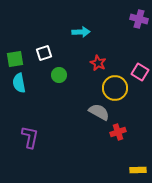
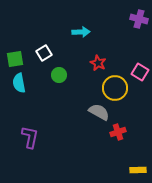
white square: rotated 14 degrees counterclockwise
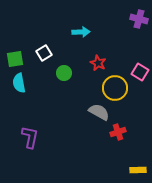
green circle: moved 5 px right, 2 px up
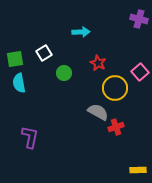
pink square: rotated 18 degrees clockwise
gray semicircle: moved 1 px left
red cross: moved 2 px left, 5 px up
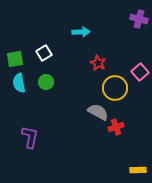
green circle: moved 18 px left, 9 px down
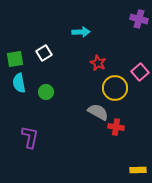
green circle: moved 10 px down
red cross: rotated 28 degrees clockwise
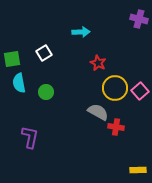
green square: moved 3 px left
pink square: moved 19 px down
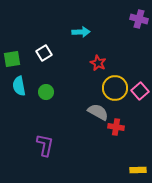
cyan semicircle: moved 3 px down
purple L-shape: moved 15 px right, 8 px down
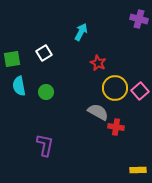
cyan arrow: rotated 60 degrees counterclockwise
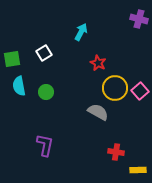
red cross: moved 25 px down
